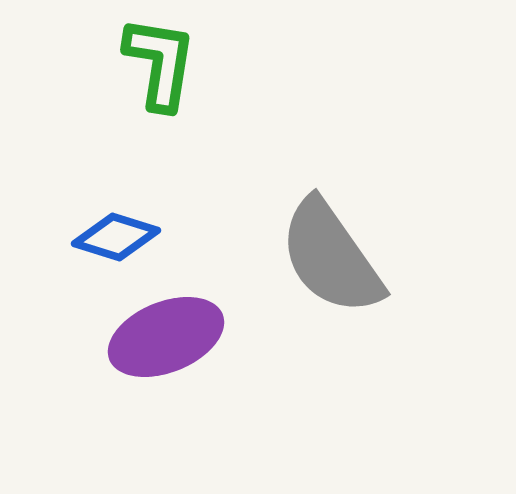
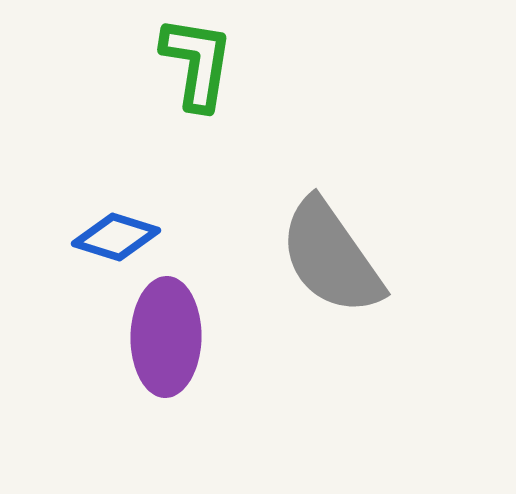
green L-shape: moved 37 px right
purple ellipse: rotated 67 degrees counterclockwise
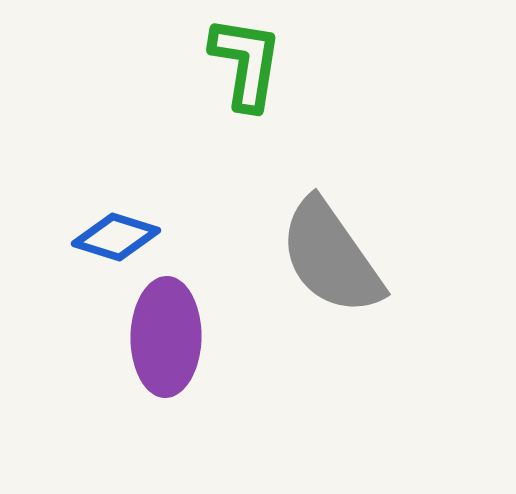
green L-shape: moved 49 px right
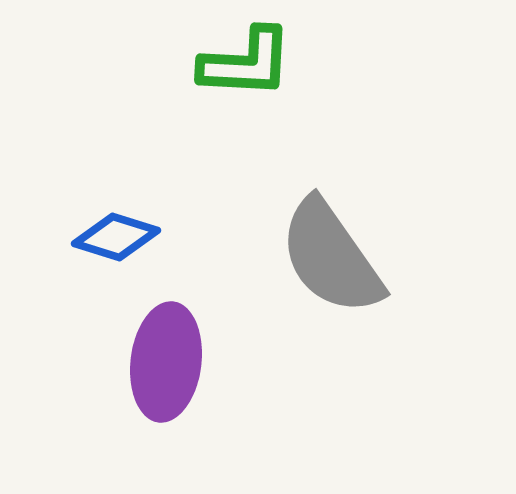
green L-shape: rotated 84 degrees clockwise
purple ellipse: moved 25 px down; rotated 6 degrees clockwise
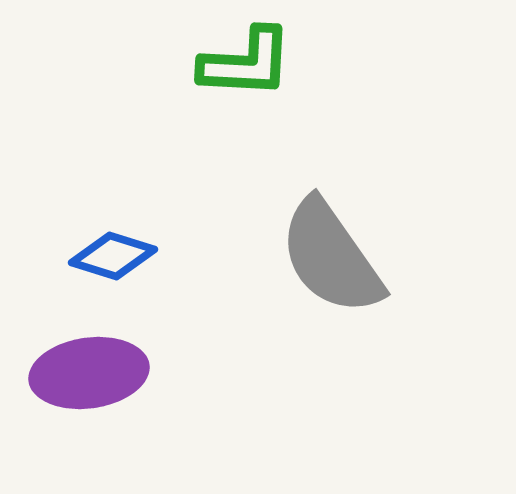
blue diamond: moved 3 px left, 19 px down
purple ellipse: moved 77 px left, 11 px down; rotated 75 degrees clockwise
